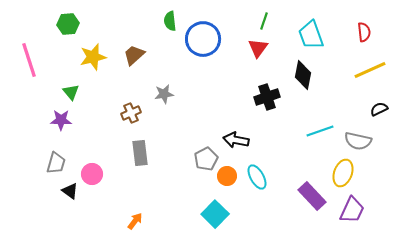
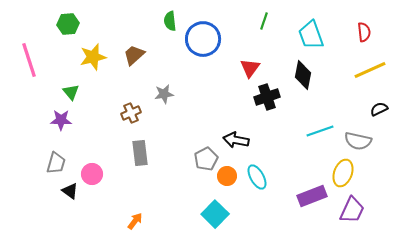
red triangle: moved 8 px left, 20 px down
purple rectangle: rotated 68 degrees counterclockwise
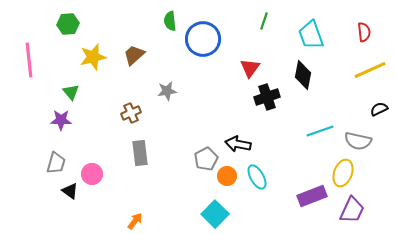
pink line: rotated 12 degrees clockwise
gray star: moved 3 px right, 3 px up
black arrow: moved 2 px right, 4 px down
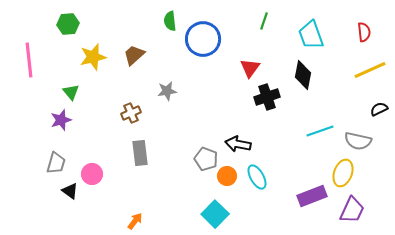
purple star: rotated 20 degrees counterclockwise
gray pentagon: rotated 25 degrees counterclockwise
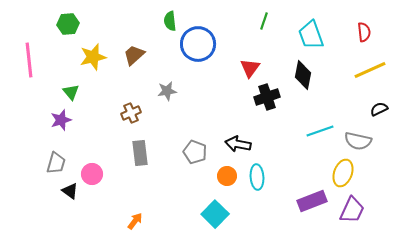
blue circle: moved 5 px left, 5 px down
gray pentagon: moved 11 px left, 7 px up
cyan ellipse: rotated 25 degrees clockwise
purple rectangle: moved 5 px down
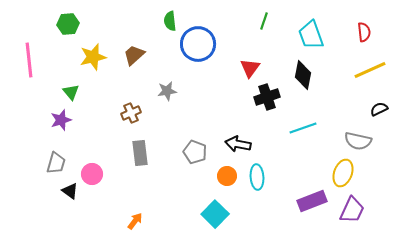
cyan line: moved 17 px left, 3 px up
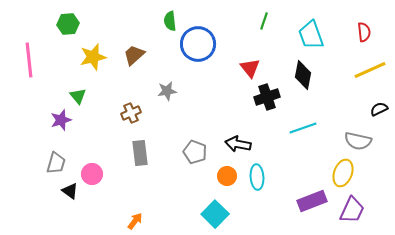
red triangle: rotated 15 degrees counterclockwise
green triangle: moved 7 px right, 4 px down
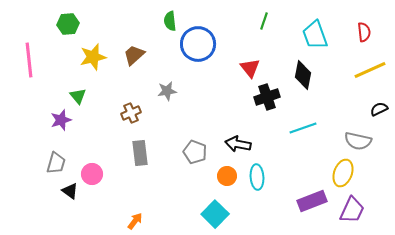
cyan trapezoid: moved 4 px right
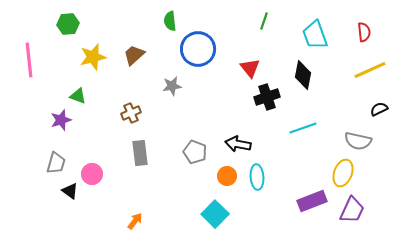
blue circle: moved 5 px down
gray star: moved 5 px right, 5 px up
green triangle: rotated 30 degrees counterclockwise
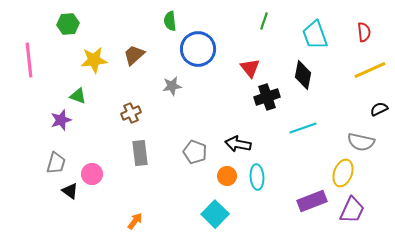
yellow star: moved 1 px right, 3 px down; rotated 8 degrees clockwise
gray semicircle: moved 3 px right, 1 px down
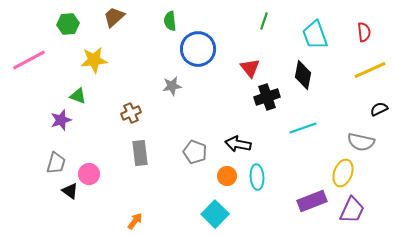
brown trapezoid: moved 20 px left, 38 px up
pink line: rotated 68 degrees clockwise
pink circle: moved 3 px left
